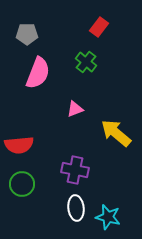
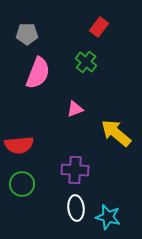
purple cross: rotated 8 degrees counterclockwise
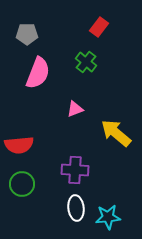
cyan star: rotated 20 degrees counterclockwise
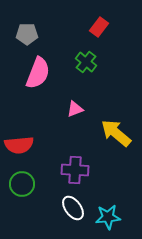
white ellipse: moved 3 px left; rotated 30 degrees counterclockwise
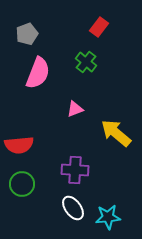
gray pentagon: rotated 20 degrees counterclockwise
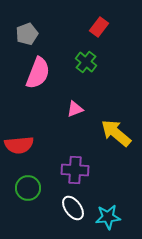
green circle: moved 6 px right, 4 px down
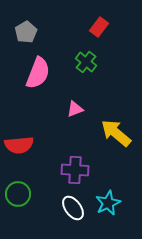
gray pentagon: moved 1 px left, 2 px up; rotated 10 degrees counterclockwise
green circle: moved 10 px left, 6 px down
cyan star: moved 14 px up; rotated 20 degrees counterclockwise
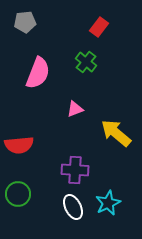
gray pentagon: moved 1 px left, 10 px up; rotated 25 degrees clockwise
white ellipse: moved 1 px up; rotated 10 degrees clockwise
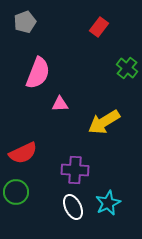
gray pentagon: rotated 15 degrees counterclockwise
green cross: moved 41 px right, 6 px down
pink triangle: moved 15 px left, 5 px up; rotated 18 degrees clockwise
yellow arrow: moved 12 px left, 11 px up; rotated 72 degrees counterclockwise
red semicircle: moved 4 px right, 8 px down; rotated 20 degrees counterclockwise
green circle: moved 2 px left, 2 px up
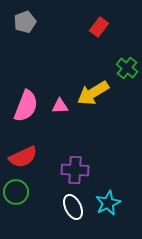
pink semicircle: moved 12 px left, 33 px down
pink triangle: moved 2 px down
yellow arrow: moved 11 px left, 29 px up
red semicircle: moved 4 px down
